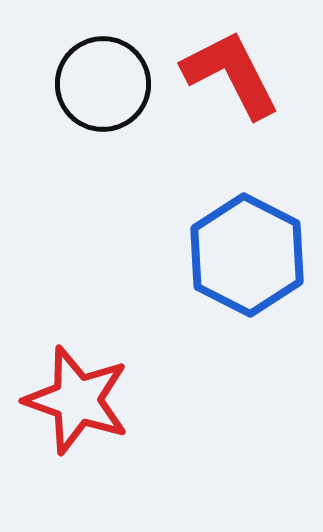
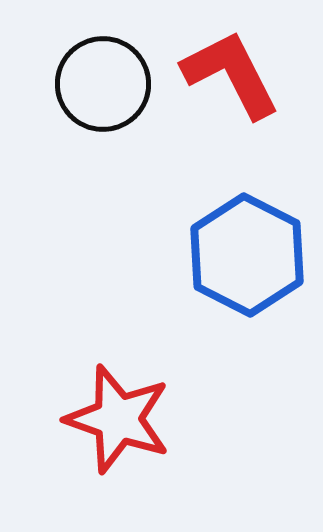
red star: moved 41 px right, 19 px down
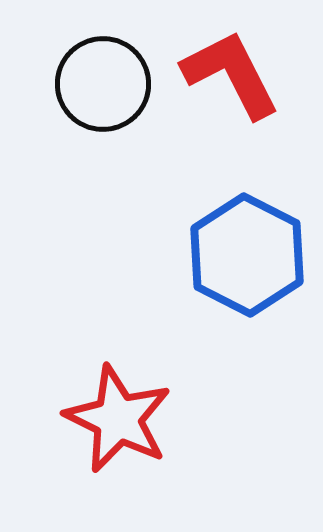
red star: rotated 7 degrees clockwise
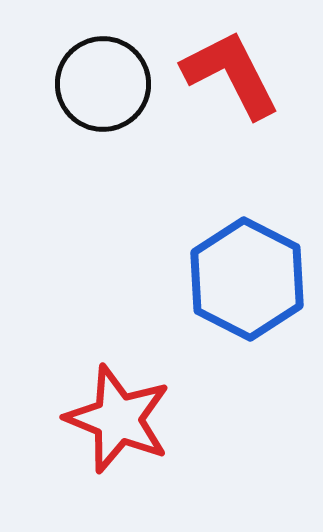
blue hexagon: moved 24 px down
red star: rotated 4 degrees counterclockwise
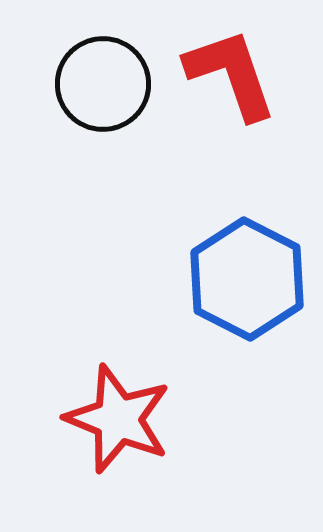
red L-shape: rotated 8 degrees clockwise
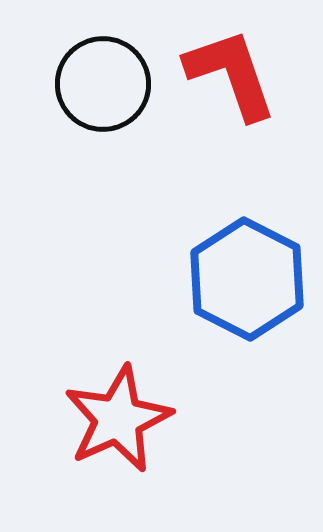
red star: rotated 26 degrees clockwise
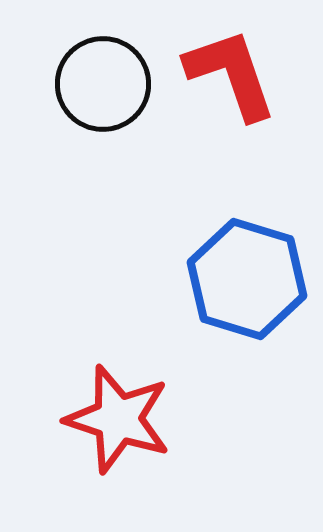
blue hexagon: rotated 10 degrees counterclockwise
red star: rotated 30 degrees counterclockwise
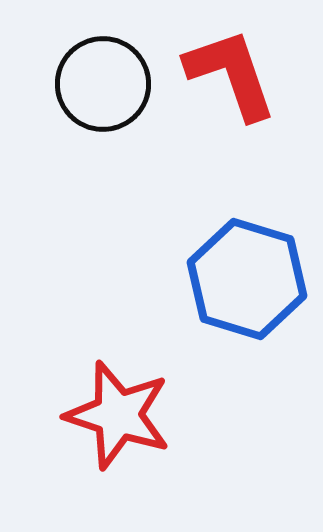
red star: moved 4 px up
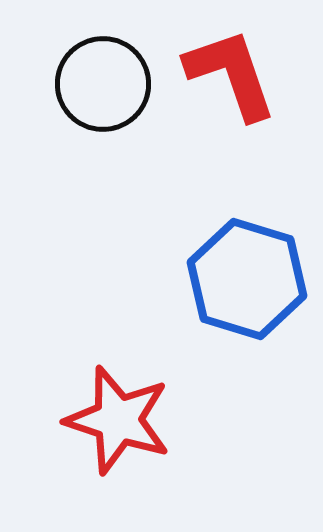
red star: moved 5 px down
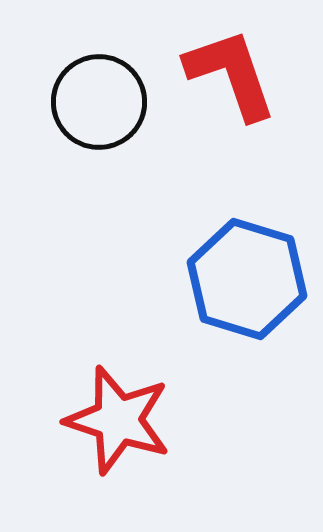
black circle: moved 4 px left, 18 px down
